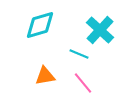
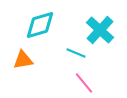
cyan line: moved 3 px left, 1 px up
orange triangle: moved 22 px left, 16 px up
pink line: moved 1 px right
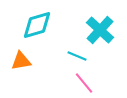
cyan diamond: moved 3 px left
cyan line: moved 1 px right, 3 px down
orange triangle: moved 2 px left, 1 px down
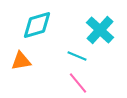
pink line: moved 6 px left
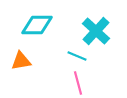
cyan diamond: rotated 16 degrees clockwise
cyan cross: moved 4 px left, 1 px down
pink line: rotated 25 degrees clockwise
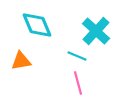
cyan diamond: rotated 68 degrees clockwise
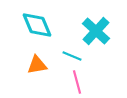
cyan line: moved 5 px left
orange triangle: moved 16 px right, 4 px down
pink line: moved 1 px left, 1 px up
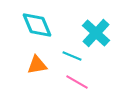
cyan cross: moved 2 px down
pink line: rotated 45 degrees counterclockwise
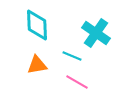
cyan diamond: rotated 20 degrees clockwise
cyan cross: rotated 8 degrees counterclockwise
